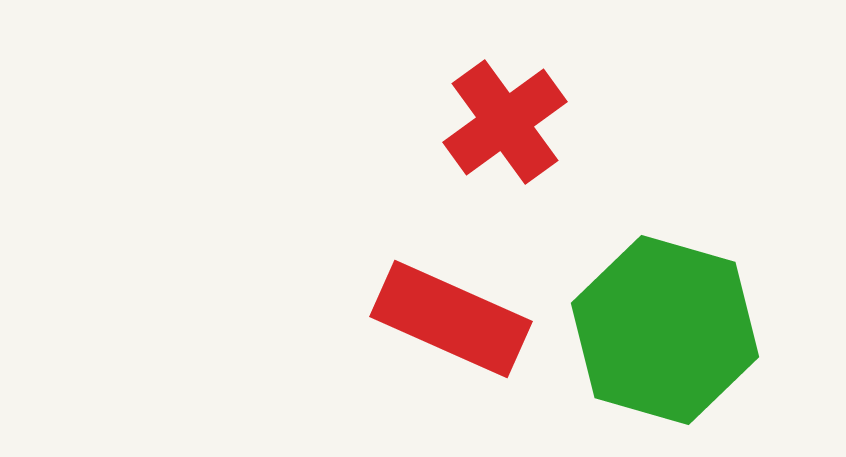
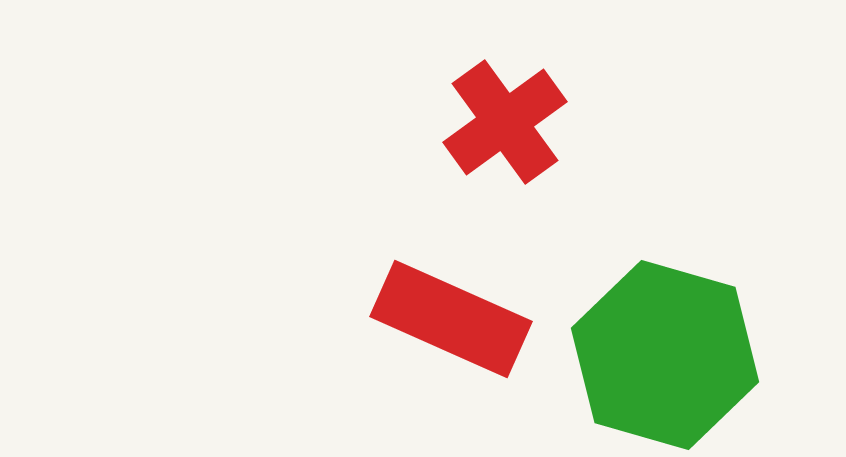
green hexagon: moved 25 px down
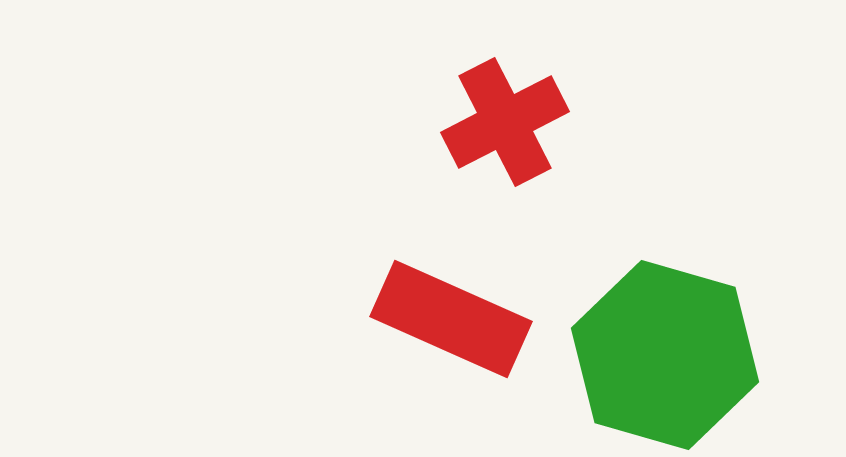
red cross: rotated 9 degrees clockwise
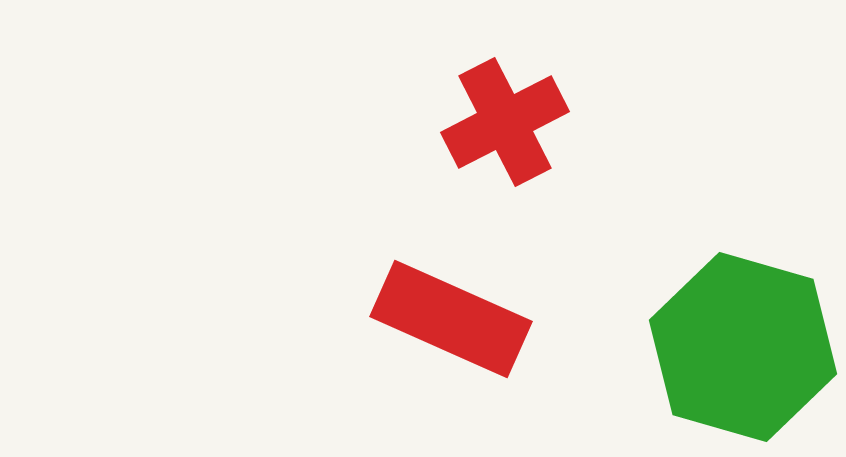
green hexagon: moved 78 px right, 8 px up
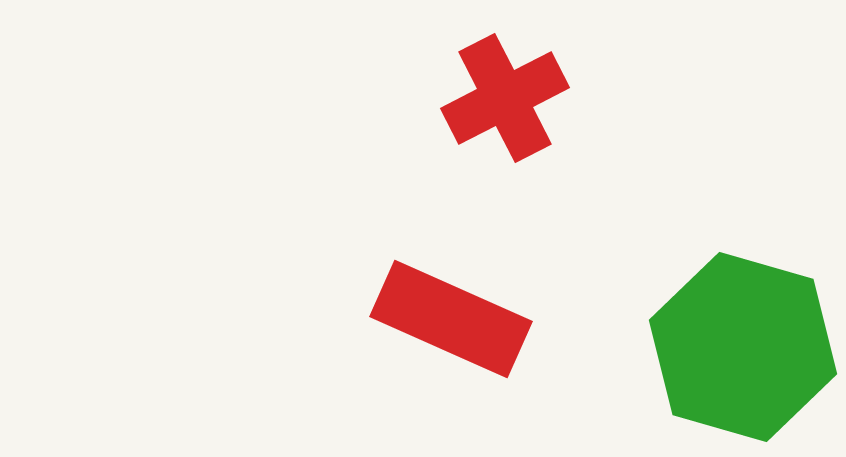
red cross: moved 24 px up
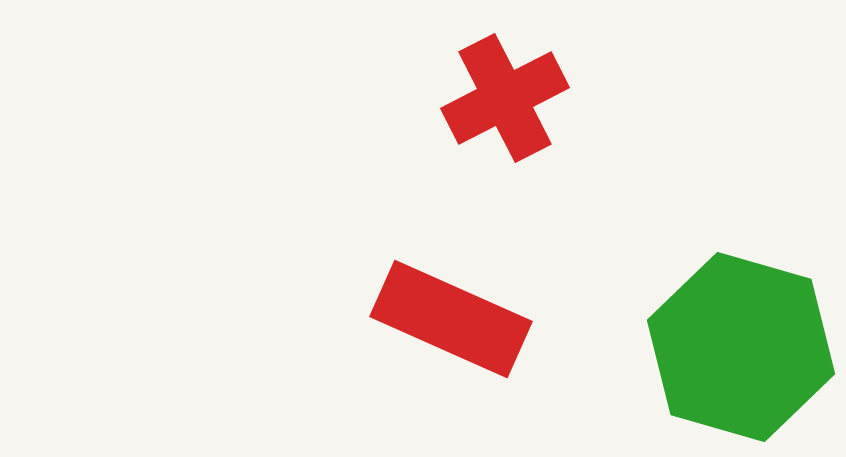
green hexagon: moved 2 px left
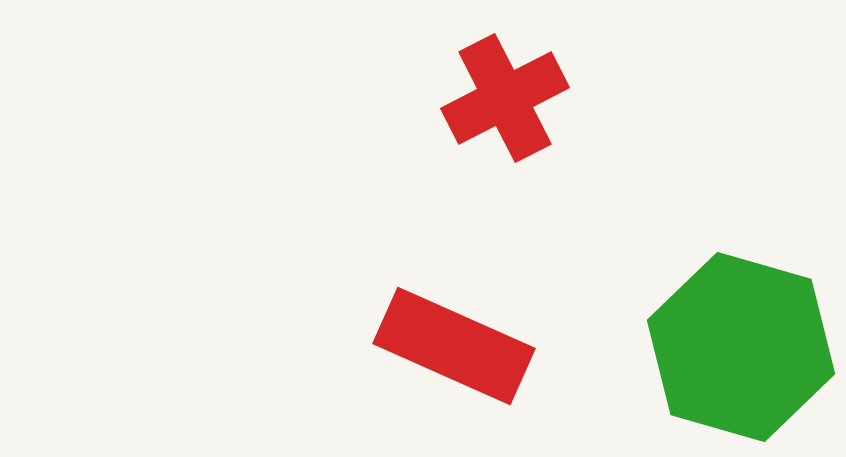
red rectangle: moved 3 px right, 27 px down
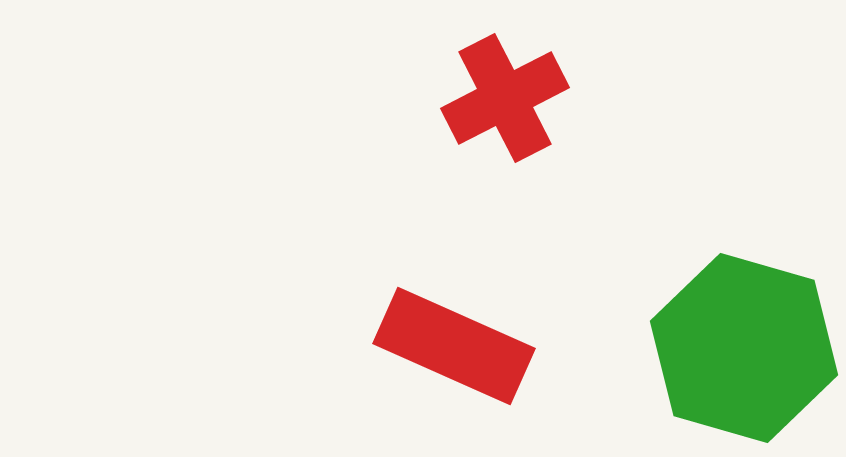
green hexagon: moved 3 px right, 1 px down
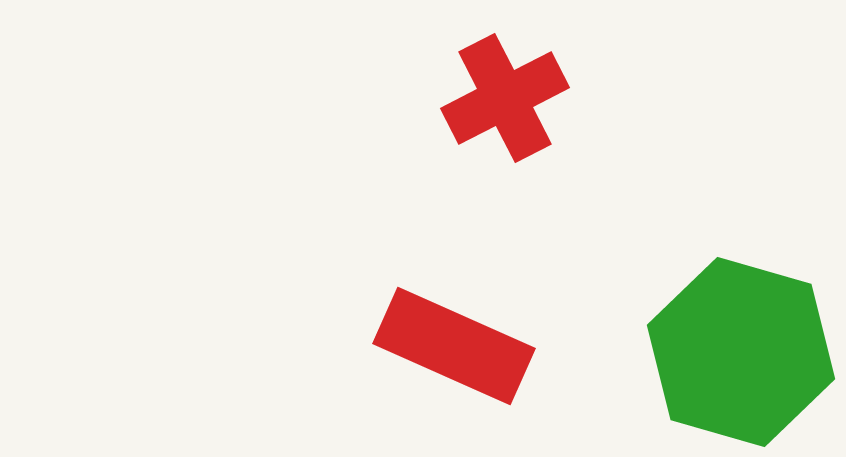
green hexagon: moved 3 px left, 4 px down
